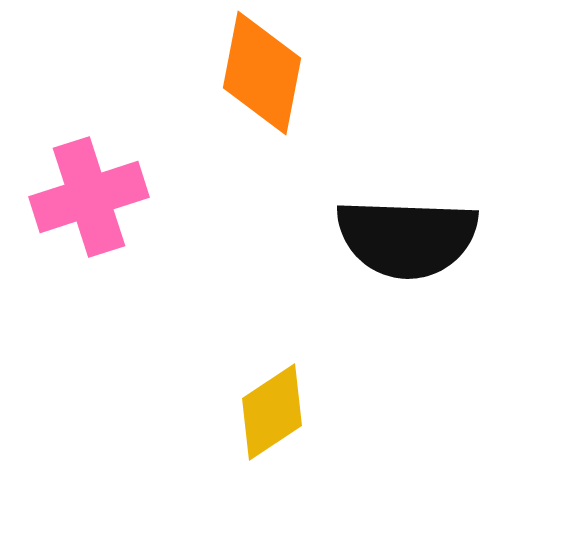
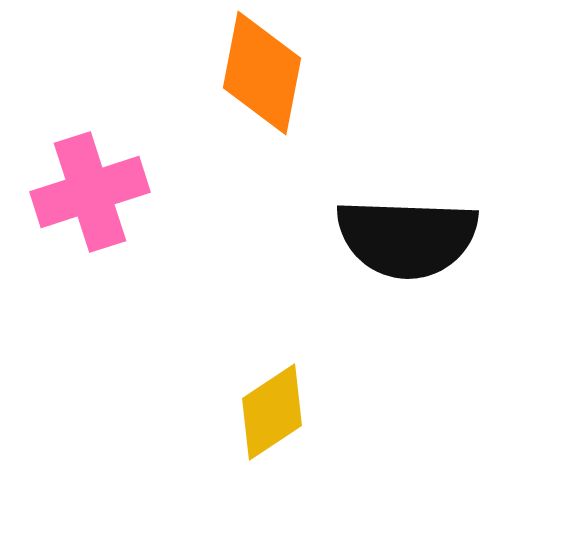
pink cross: moved 1 px right, 5 px up
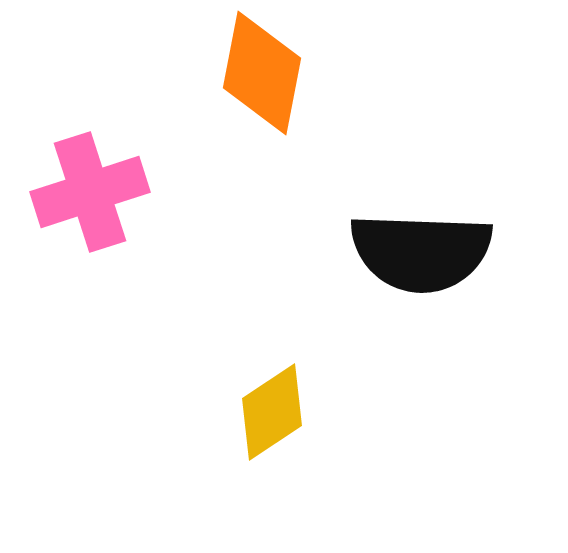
black semicircle: moved 14 px right, 14 px down
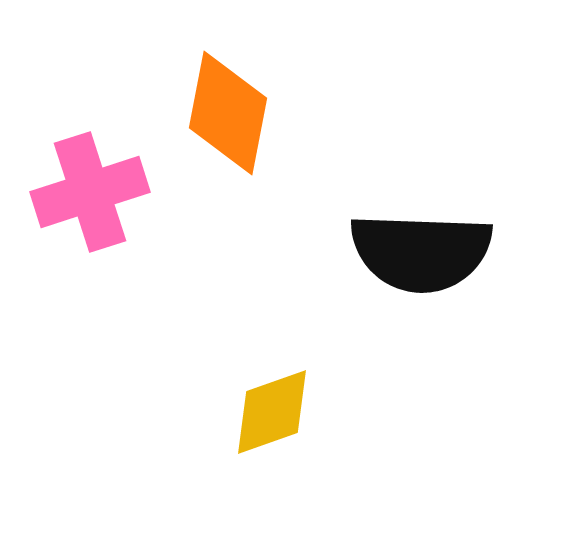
orange diamond: moved 34 px left, 40 px down
yellow diamond: rotated 14 degrees clockwise
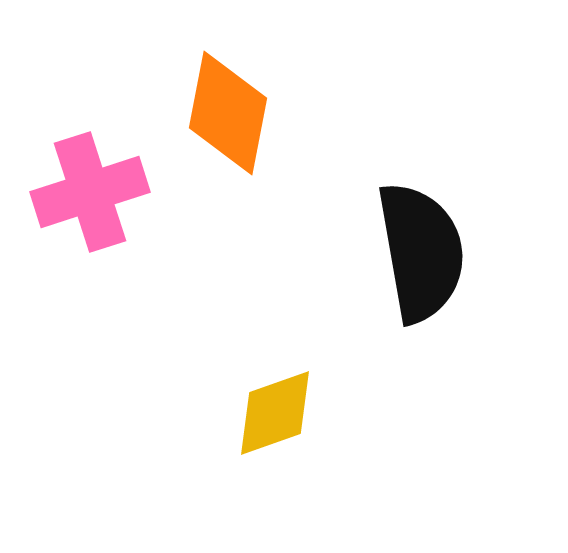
black semicircle: rotated 102 degrees counterclockwise
yellow diamond: moved 3 px right, 1 px down
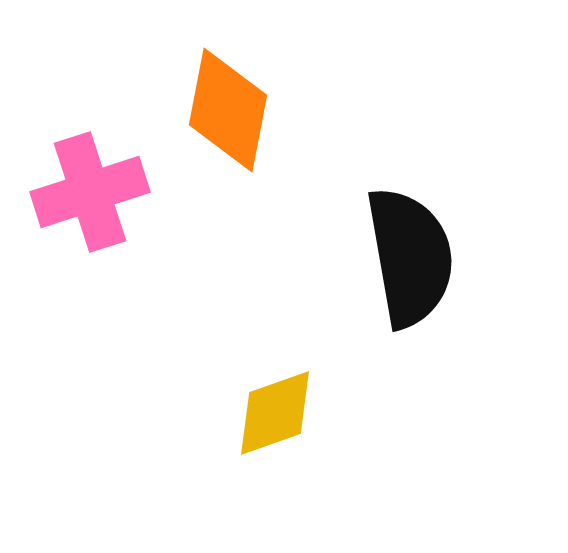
orange diamond: moved 3 px up
black semicircle: moved 11 px left, 5 px down
